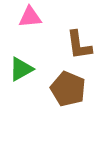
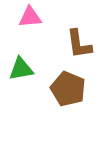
brown L-shape: moved 1 px up
green triangle: rotated 20 degrees clockwise
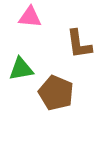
pink triangle: rotated 10 degrees clockwise
brown pentagon: moved 12 px left, 4 px down
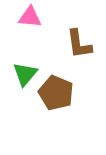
green triangle: moved 4 px right, 5 px down; rotated 40 degrees counterclockwise
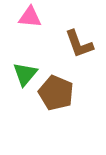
brown L-shape: rotated 12 degrees counterclockwise
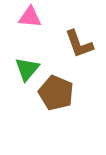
green triangle: moved 2 px right, 5 px up
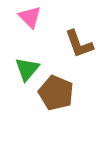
pink triangle: rotated 40 degrees clockwise
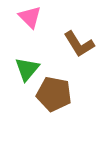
brown L-shape: rotated 12 degrees counterclockwise
brown pentagon: moved 2 px left, 1 px down; rotated 12 degrees counterclockwise
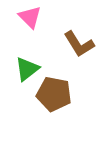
green triangle: rotated 12 degrees clockwise
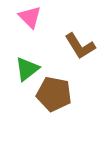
brown L-shape: moved 1 px right, 2 px down
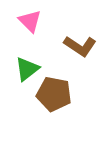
pink triangle: moved 4 px down
brown L-shape: rotated 24 degrees counterclockwise
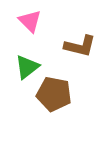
brown L-shape: rotated 20 degrees counterclockwise
green triangle: moved 2 px up
